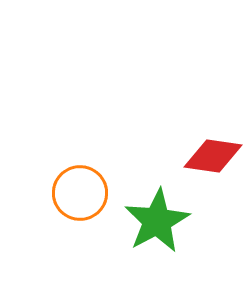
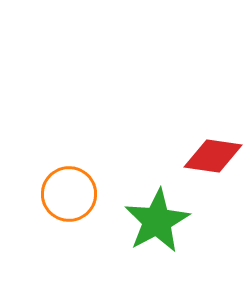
orange circle: moved 11 px left, 1 px down
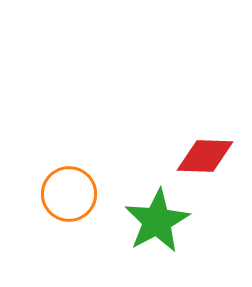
red diamond: moved 8 px left; rotated 6 degrees counterclockwise
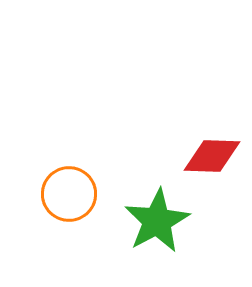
red diamond: moved 7 px right
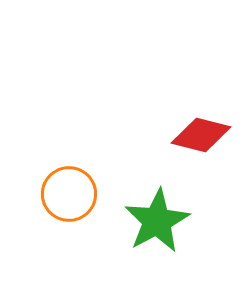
red diamond: moved 11 px left, 21 px up; rotated 12 degrees clockwise
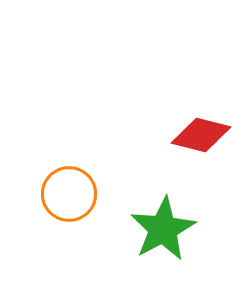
green star: moved 6 px right, 8 px down
